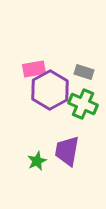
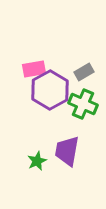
gray rectangle: rotated 48 degrees counterclockwise
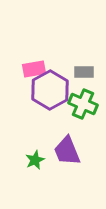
gray rectangle: rotated 30 degrees clockwise
purple trapezoid: rotated 32 degrees counterclockwise
green star: moved 2 px left, 1 px up
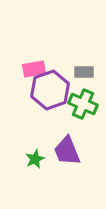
purple hexagon: rotated 9 degrees clockwise
green star: moved 1 px up
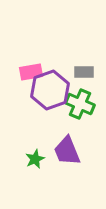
pink rectangle: moved 3 px left, 3 px down
green cross: moved 3 px left
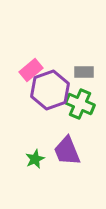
pink rectangle: moved 2 px up; rotated 30 degrees counterclockwise
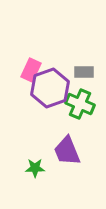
pink rectangle: rotated 25 degrees counterclockwise
purple hexagon: moved 2 px up
green star: moved 9 px down; rotated 24 degrees clockwise
